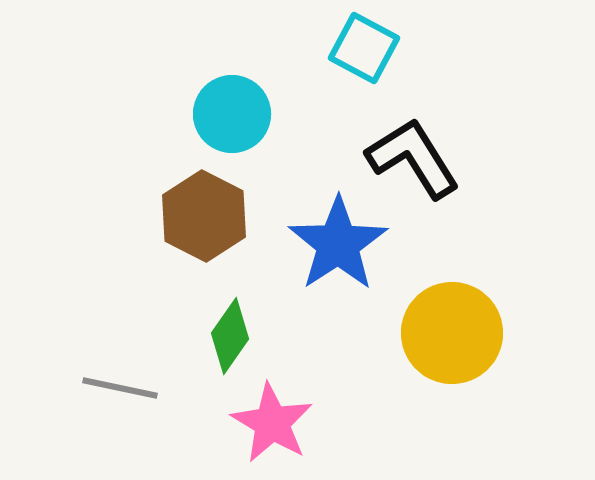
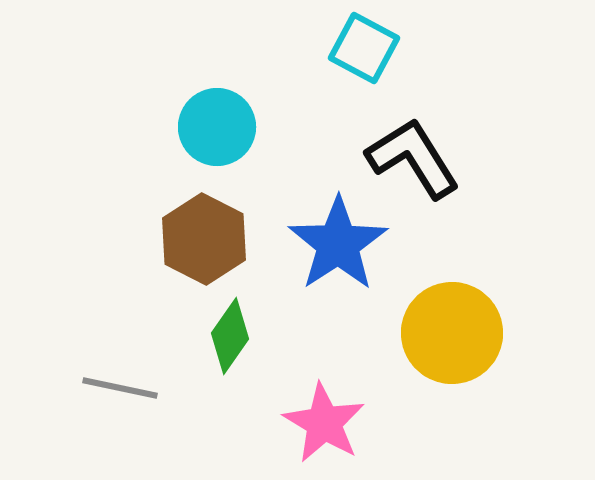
cyan circle: moved 15 px left, 13 px down
brown hexagon: moved 23 px down
pink star: moved 52 px right
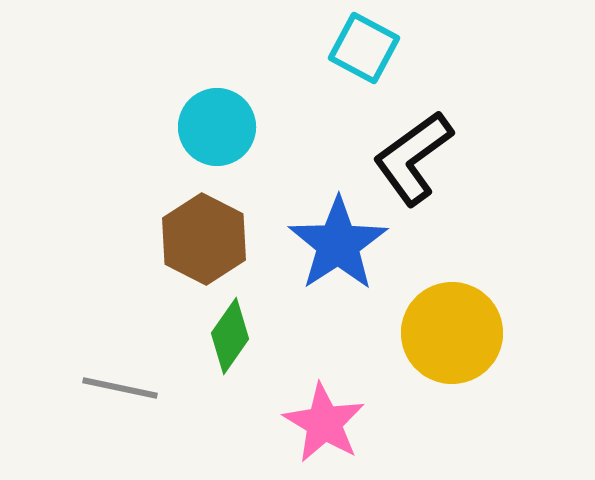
black L-shape: rotated 94 degrees counterclockwise
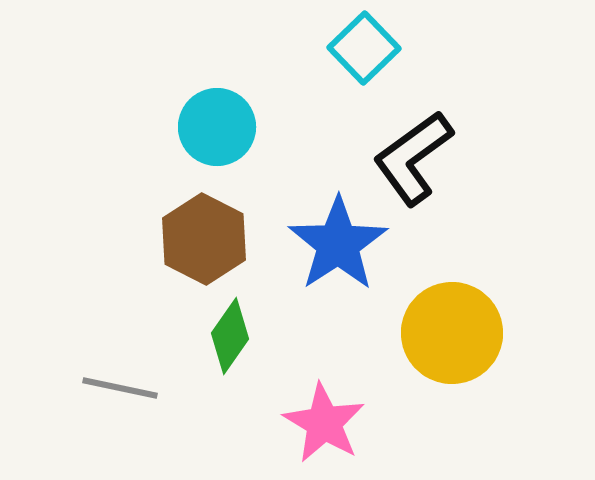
cyan square: rotated 18 degrees clockwise
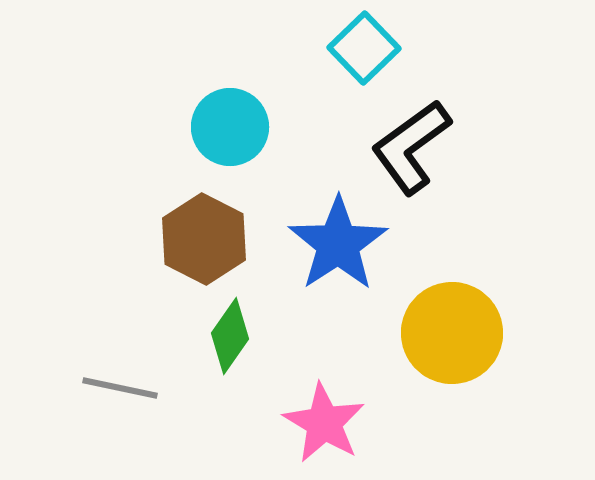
cyan circle: moved 13 px right
black L-shape: moved 2 px left, 11 px up
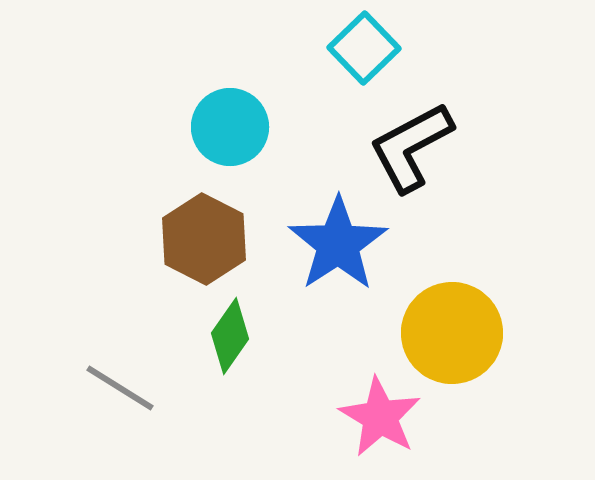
black L-shape: rotated 8 degrees clockwise
gray line: rotated 20 degrees clockwise
pink star: moved 56 px right, 6 px up
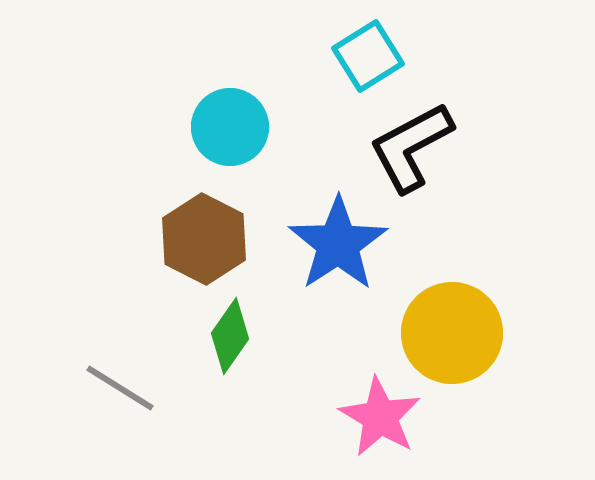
cyan square: moved 4 px right, 8 px down; rotated 12 degrees clockwise
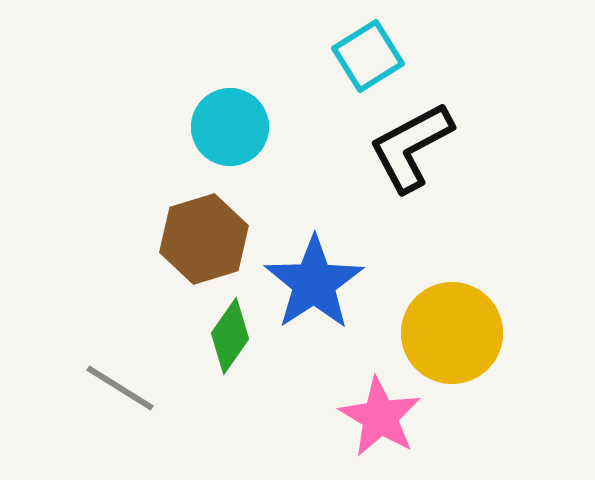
brown hexagon: rotated 16 degrees clockwise
blue star: moved 24 px left, 39 px down
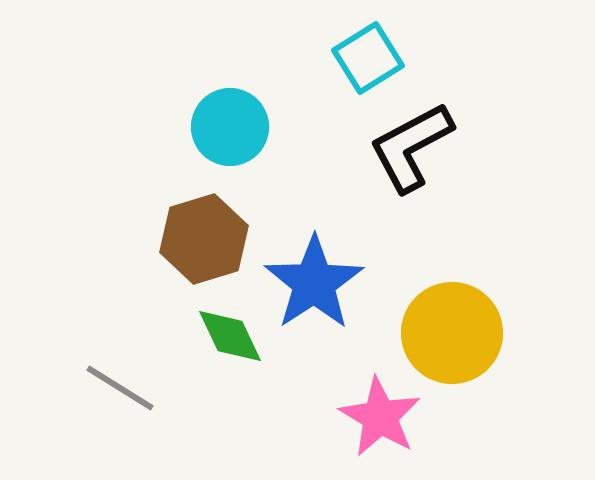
cyan square: moved 2 px down
green diamond: rotated 60 degrees counterclockwise
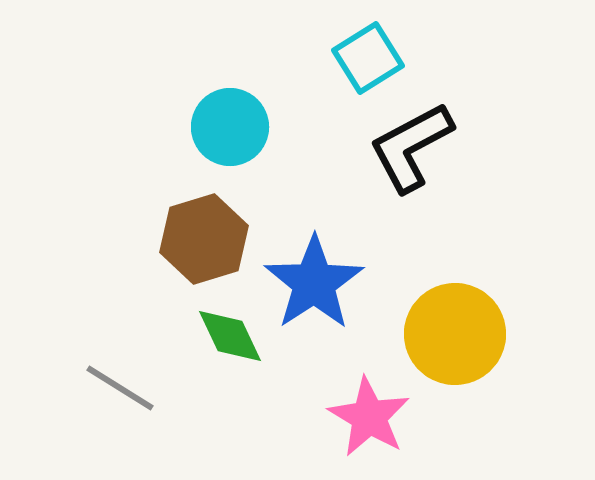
yellow circle: moved 3 px right, 1 px down
pink star: moved 11 px left
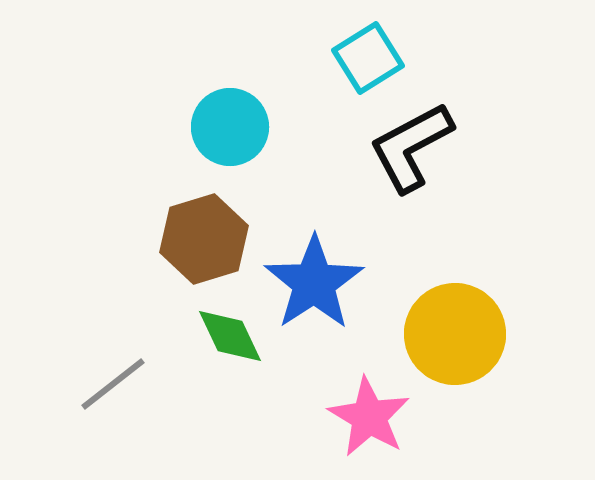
gray line: moved 7 px left, 4 px up; rotated 70 degrees counterclockwise
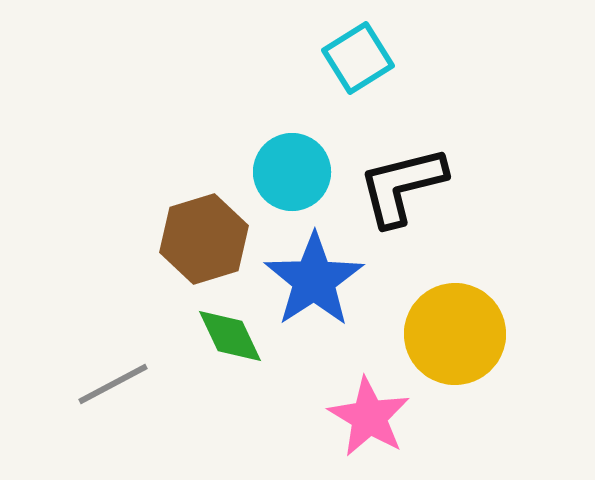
cyan square: moved 10 px left
cyan circle: moved 62 px right, 45 px down
black L-shape: moved 9 px left, 39 px down; rotated 14 degrees clockwise
blue star: moved 3 px up
gray line: rotated 10 degrees clockwise
